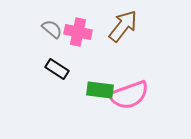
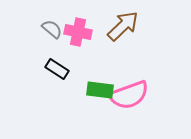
brown arrow: rotated 8 degrees clockwise
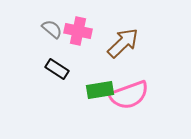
brown arrow: moved 17 px down
pink cross: moved 1 px up
green rectangle: rotated 16 degrees counterclockwise
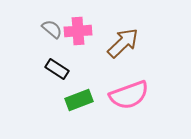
pink cross: rotated 16 degrees counterclockwise
green rectangle: moved 21 px left, 10 px down; rotated 12 degrees counterclockwise
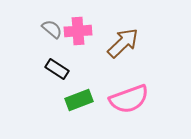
pink semicircle: moved 4 px down
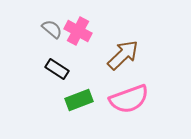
pink cross: rotated 32 degrees clockwise
brown arrow: moved 12 px down
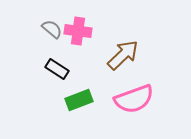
pink cross: rotated 20 degrees counterclockwise
pink semicircle: moved 5 px right
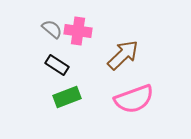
black rectangle: moved 4 px up
green rectangle: moved 12 px left, 3 px up
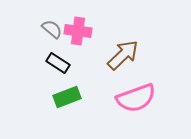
black rectangle: moved 1 px right, 2 px up
pink semicircle: moved 2 px right, 1 px up
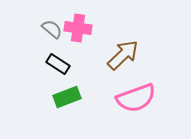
pink cross: moved 3 px up
black rectangle: moved 1 px down
